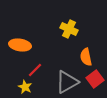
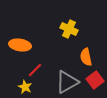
red square: moved 1 px down
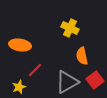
yellow cross: moved 1 px right, 1 px up
orange semicircle: moved 4 px left, 1 px up
yellow star: moved 6 px left; rotated 24 degrees clockwise
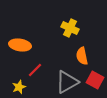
red square: rotated 24 degrees counterclockwise
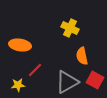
yellow star: moved 1 px left, 2 px up; rotated 16 degrees clockwise
